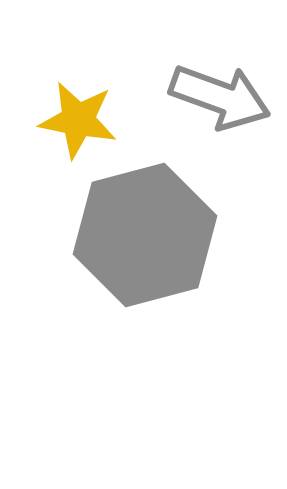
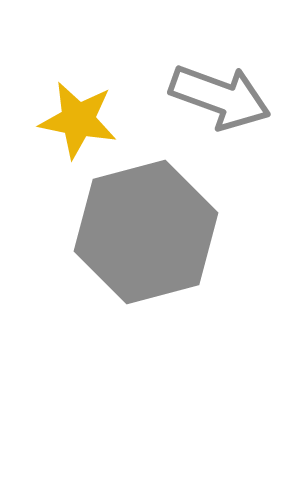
gray hexagon: moved 1 px right, 3 px up
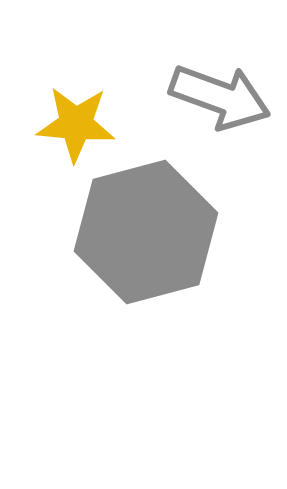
yellow star: moved 2 px left, 4 px down; rotated 6 degrees counterclockwise
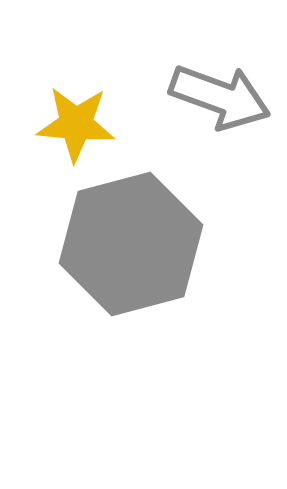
gray hexagon: moved 15 px left, 12 px down
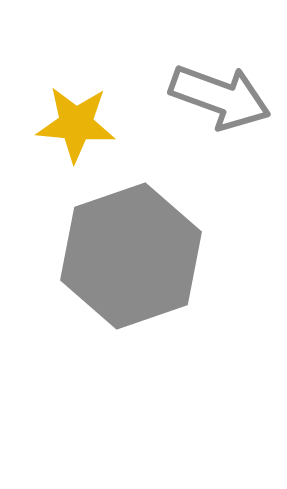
gray hexagon: moved 12 px down; rotated 4 degrees counterclockwise
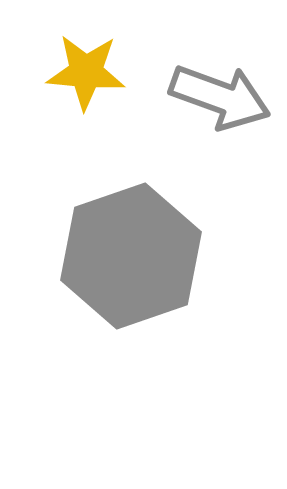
yellow star: moved 10 px right, 52 px up
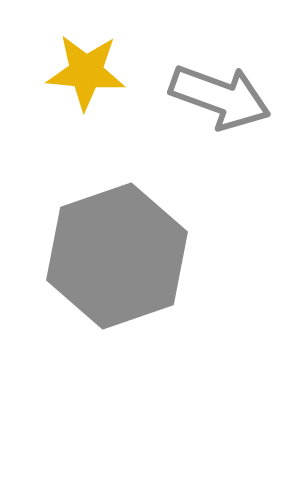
gray hexagon: moved 14 px left
